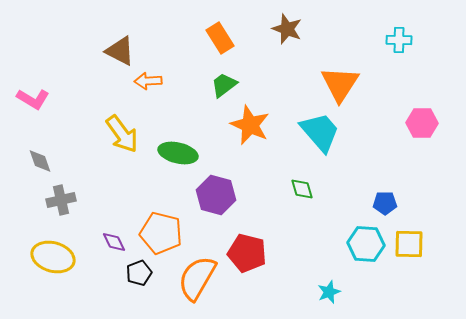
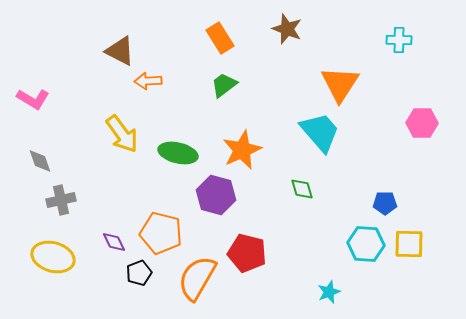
orange star: moved 8 px left, 25 px down; rotated 24 degrees clockwise
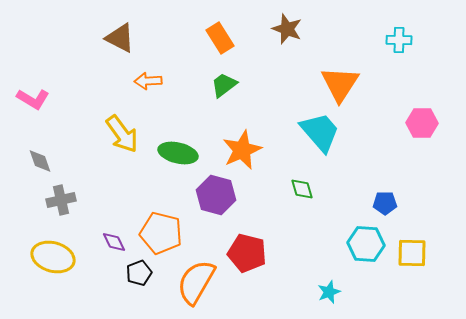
brown triangle: moved 13 px up
yellow square: moved 3 px right, 9 px down
orange semicircle: moved 1 px left, 4 px down
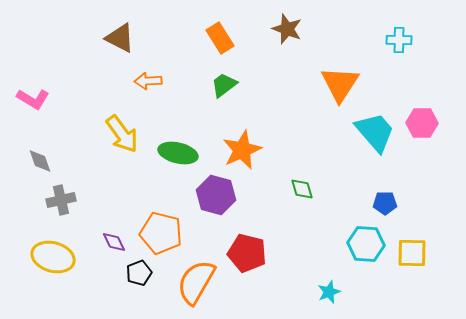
cyan trapezoid: moved 55 px right
